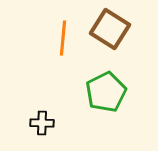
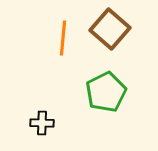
brown square: rotated 9 degrees clockwise
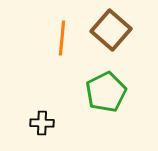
brown square: moved 1 px right, 1 px down
orange line: moved 1 px left
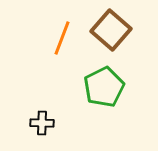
orange line: rotated 16 degrees clockwise
green pentagon: moved 2 px left, 5 px up
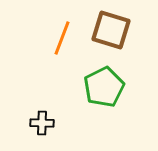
brown square: rotated 24 degrees counterclockwise
